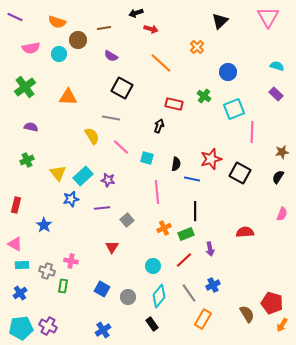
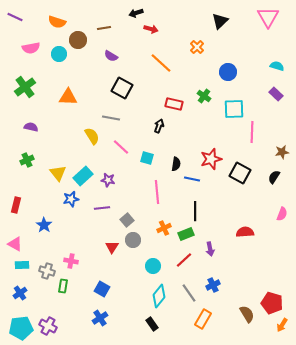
cyan square at (234, 109): rotated 20 degrees clockwise
black semicircle at (278, 177): moved 4 px left
gray circle at (128, 297): moved 5 px right, 57 px up
blue cross at (103, 330): moved 3 px left, 12 px up
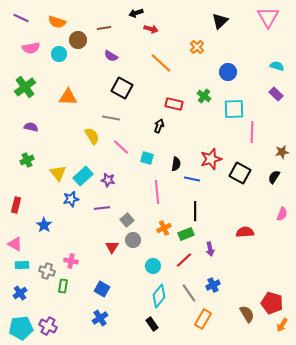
purple line at (15, 17): moved 6 px right, 1 px down
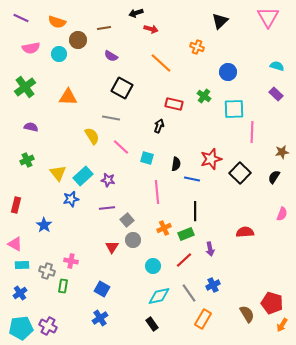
orange cross at (197, 47): rotated 24 degrees counterclockwise
black square at (240, 173): rotated 15 degrees clockwise
purple line at (102, 208): moved 5 px right
cyan diamond at (159, 296): rotated 40 degrees clockwise
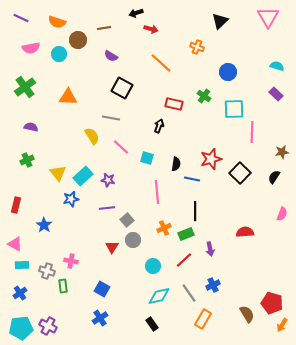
green rectangle at (63, 286): rotated 16 degrees counterclockwise
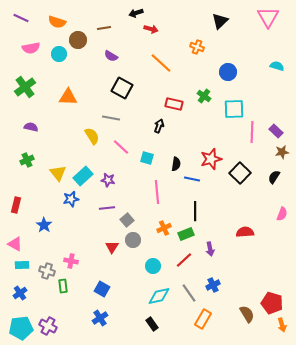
purple rectangle at (276, 94): moved 37 px down
orange arrow at (282, 325): rotated 48 degrees counterclockwise
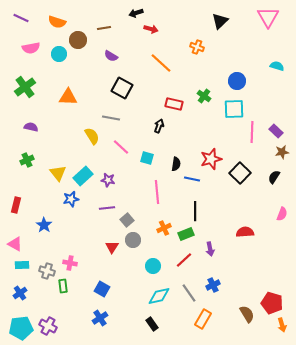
blue circle at (228, 72): moved 9 px right, 9 px down
pink cross at (71, 261): moved 1 px left, 2 px down
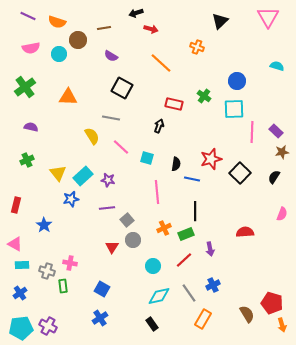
purple line at (21, 18): moved 7 px right, 2 px up
